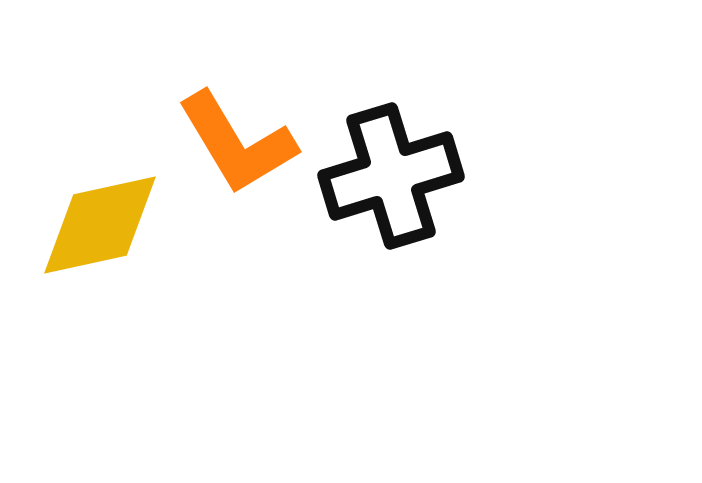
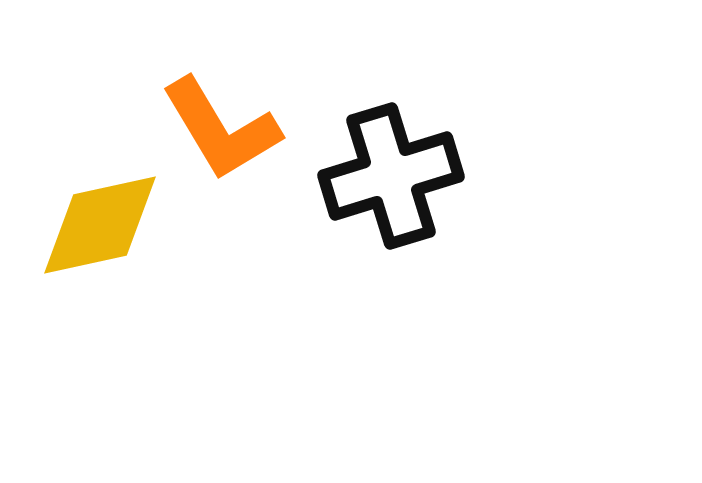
orange L-shape: moved 16 px left, 14 px up
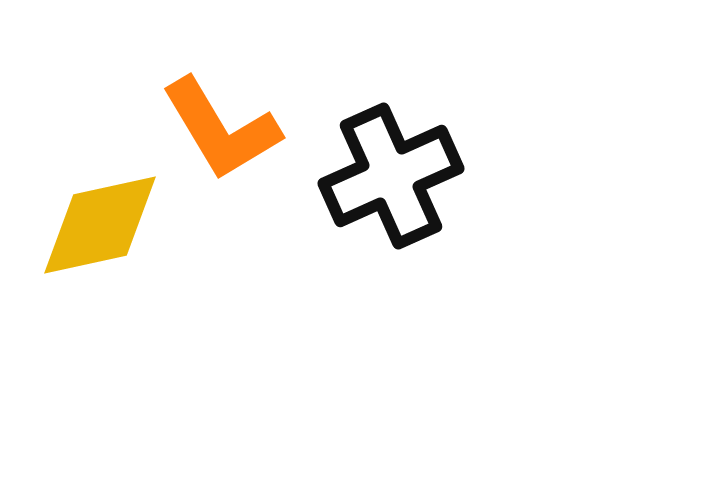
black cross: rotated 7 degrees counterclockwise
